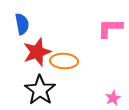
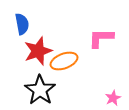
pink L-shape: moved 9 px left, 10 px down
red star: moved 1 px right, 1 px up
orange ellipse: rotated 24 degrees counterclockwise
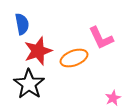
pink L-shape: rotated 116 degrees counterclockwise
orange ellipse: moved 10 px right, 3 px up
black star: moved 11 px left, 6 px up
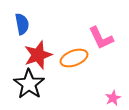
red star: moved 4 px down
